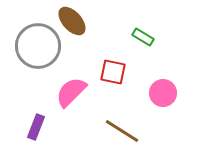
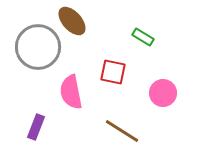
gray circle: moved 1 px down
pink semicircle: rotated 56 degrees counterclockwise
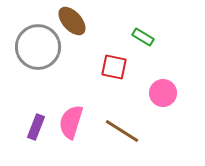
red square: moved 1 px right, 5 px up
pink semicircle: moved 30 px down; rotated 28 degrees clockwise
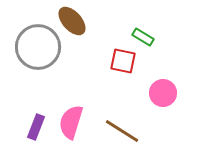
red square: moved 9 px right, 6 px up
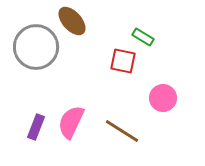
gray circle: moved 2 px left
pink circle: moved 5 px down
pink semicircle: rotated 8 degrees clockwise
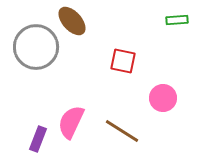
green rectangle: moved 34 px right, 17 px up; rotated 35 degrees counterclockwise
purple rectangle: moved 2 px right, 12 px down
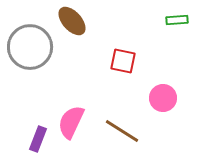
gray circle: moved 6 px left
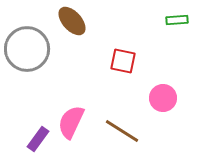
gray circle: moved 3 px left, 2 px down
purple rectangle: rotated 15 degrees clockwise
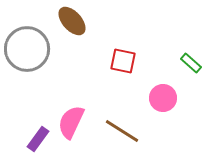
green rectangle: moved 14 px right, 43 px down; rotated 45 degrees clockwise
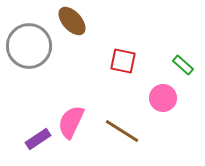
gray circle: moved 2 px right, 3 px up
green rectangle: moved 8 px left, 2 px down
purple rectangle: rotated 20 degrees clockwise
